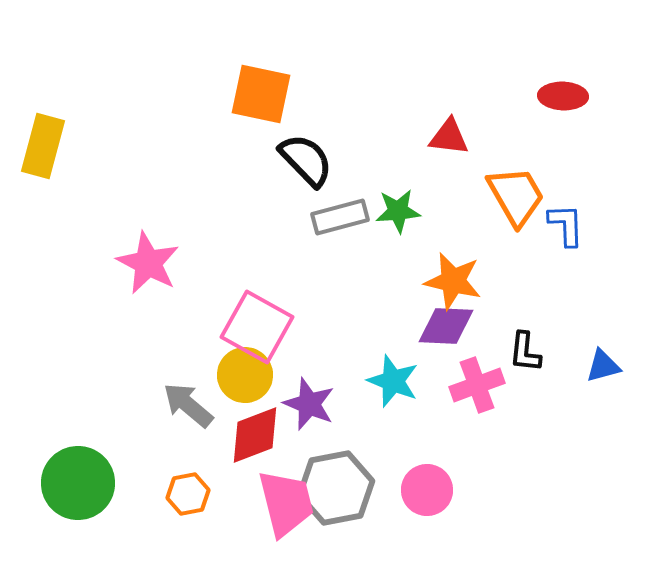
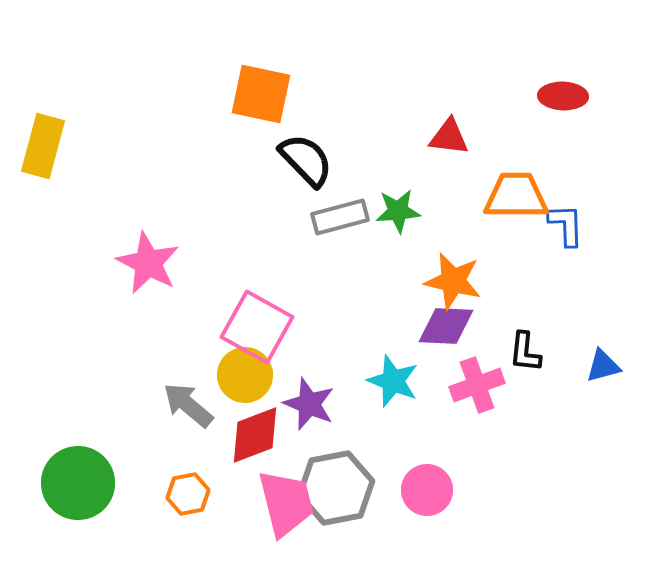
orange trapezoid: rotated 60 degrees counterclockwise
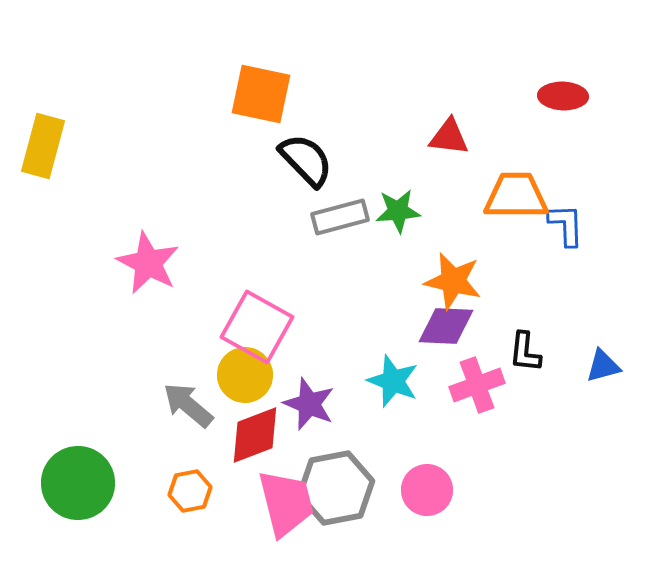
orange hexagon: moved 2 px right, 3 px up
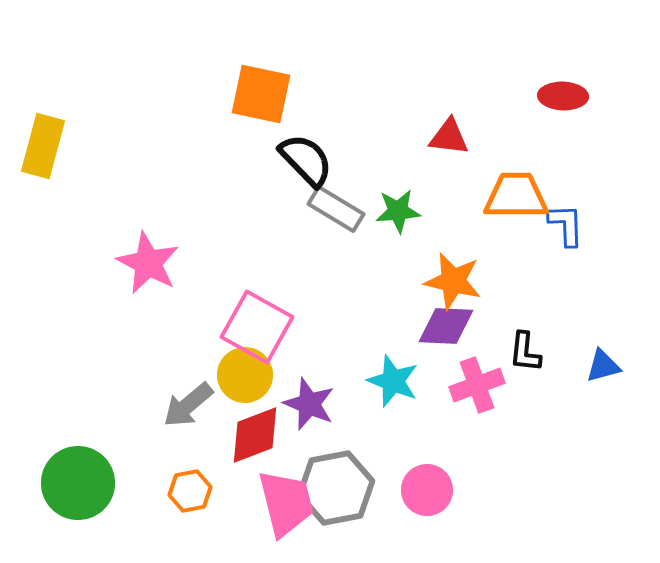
gray rectangle: moved 4 px left, 8 px up; rotated 46 degrees clockwise
gray arrow: rotated 80 degrees counterclockwise
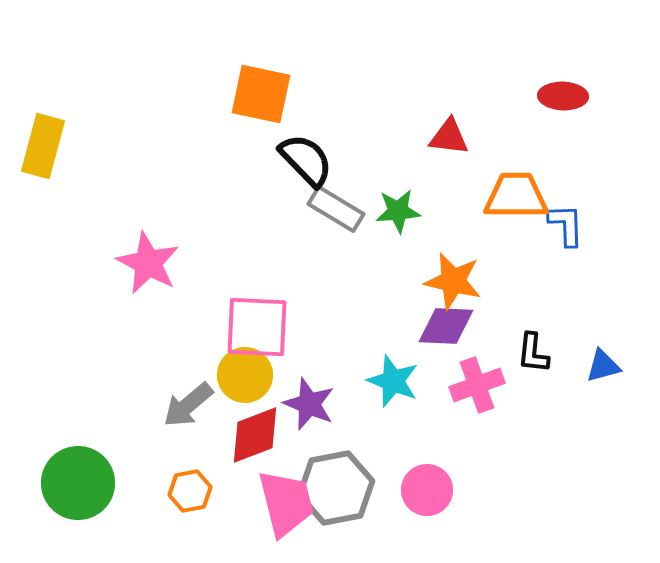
pink square: rotated 26 degrees counterclockwise
black L-shape: moved 8 px right, 1 px down
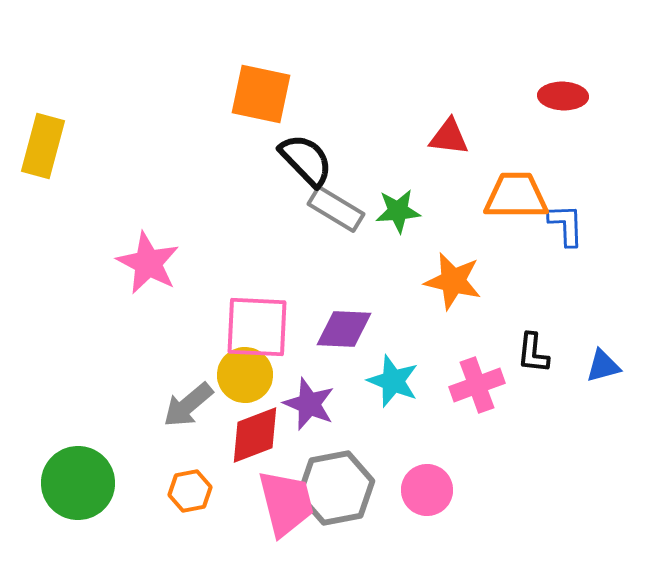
purple diamond: moved 102 px left, 3 px down
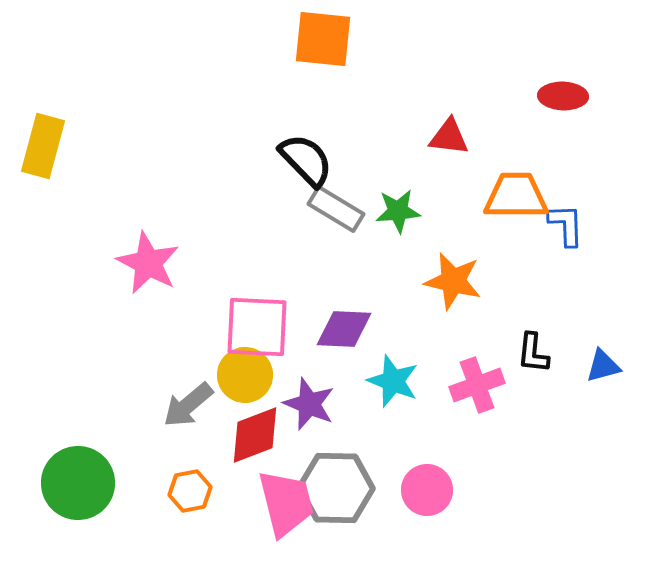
orange square: moved 62 px right, 55 px up; rotated 6 degrees counterclockwise
gray hexagon: rotated 12 degrees clockwise
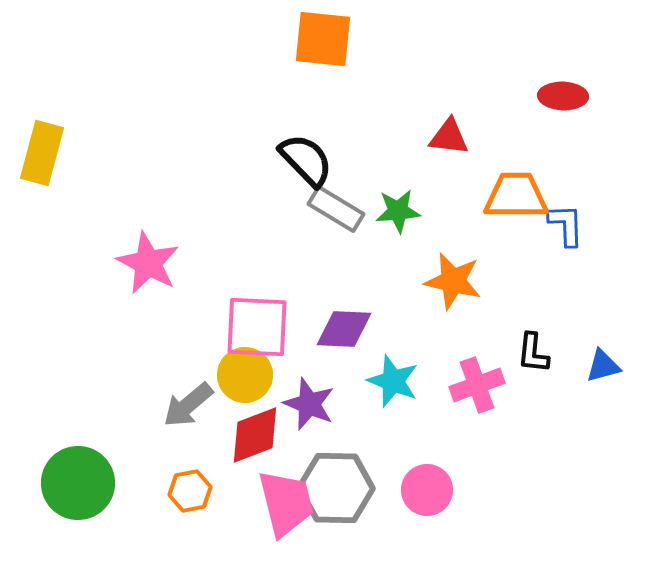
yellow rectangle: moved 1 px left, 7 px down
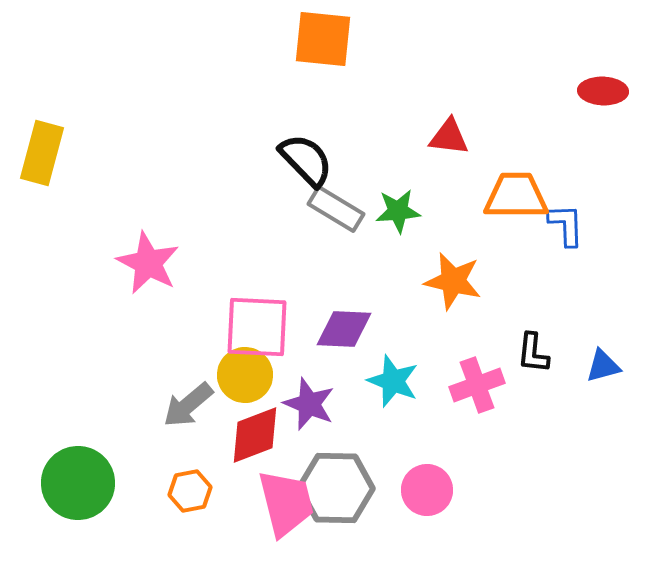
red ellipse: moved 40 px right, 5 px up
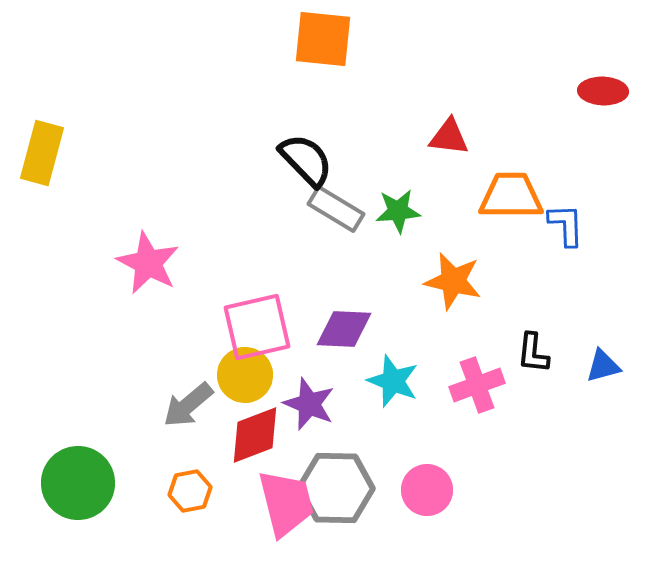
orange trapezoid: moved 5 px left
pink square: rotated 16 degrees counterclockwise
